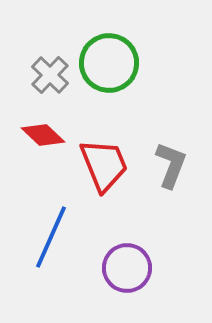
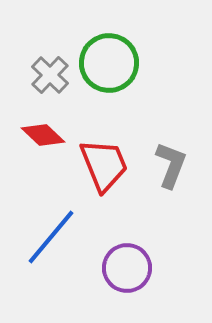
blue line: rotated 16 degrees clockwise
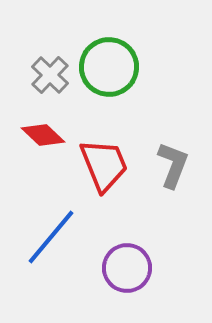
green circle: moved 4 px down
gray L-shape: moved 2 px right
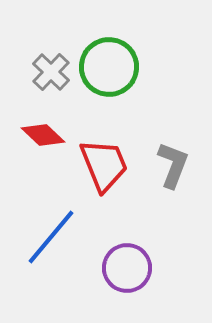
gray cross: moved 1 px right, 3 px up
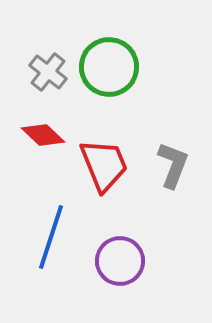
gray cross: moved 3 px left; rotated 6 degrees counterclockwise
blue line: rotated 22 degrees counterclockwise
purple circle: moved 7 px left, 7 px up
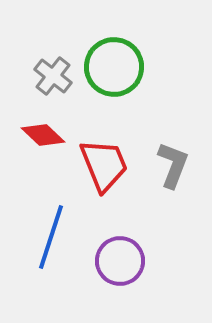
green circle: moved 5 px right
gray cross: moved 5 px right, 4 px down
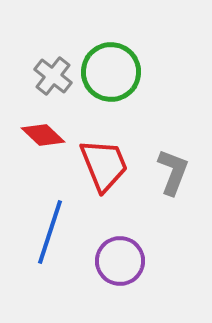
green circle: moved 3 px left, 5 px down
gray L-shape: moved 7 px down
blue line: moved 1 px left, 5 px up
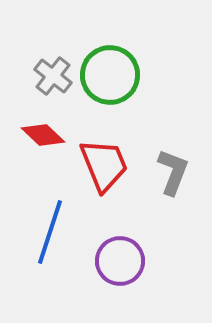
green circle: moved 1 px left, 3 px down
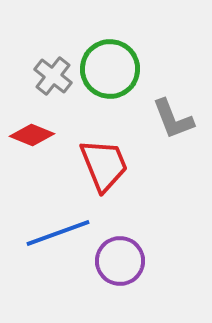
green circle: moved 6 px up
red diamond: moved 11 px left; rotated 21 degrees counterclockwise
gray L-shape: moved 53 px up; rotated 138 degrees clockwise
blue line: moved 8 px right, 1 px down; rotated 52 degrees clockwise
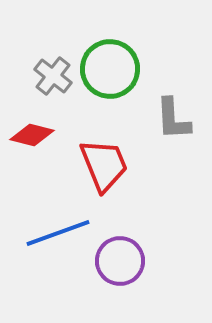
gray L-shape: rotated 18 degrees clockwise
red diamond: rotated 9 degrees counterclockwise
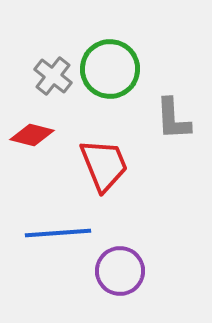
blue line: rotated 16 degrees clockwise
purple circle: moved 10 px down
